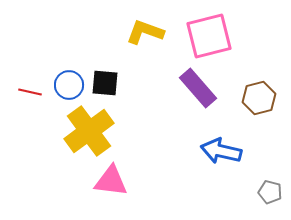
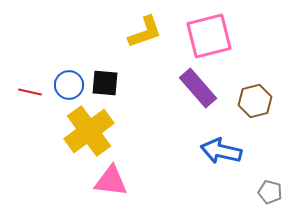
yellow L-shape: rotated 141 degrees clockwise
brown hexagon: moved 4 px left, 3 px down
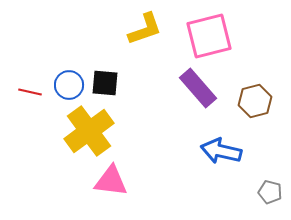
yellow L-shape: moved 3 px up
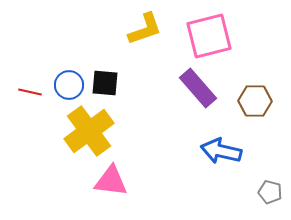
brown hexagon: rotated 16 degrees clockwise
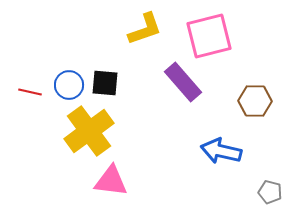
purple rectangle: moved 15 px left, 6 px up
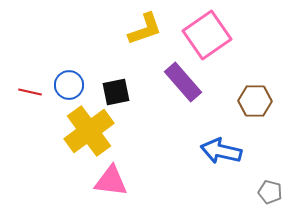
pink square: moved 2 px left, 1 px up; rotated 21 degrees counterclockwise
black square: moved 11 px right, 9 px down; rotated 16 degrees counterclockwise
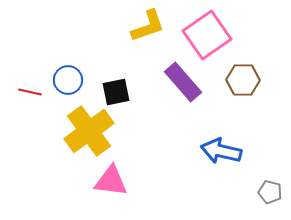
yellow L-shape: moved 3 px right, 3 px up
blue circle: moved 1 px left, 5 px up
brown hexagon: moved 12 px left, 21 px up
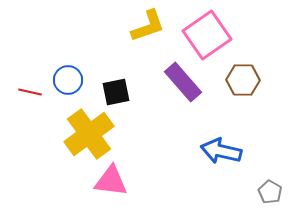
yellow cross: moved 3 px down
gray pentagon: rotated 15 degrees clockwise
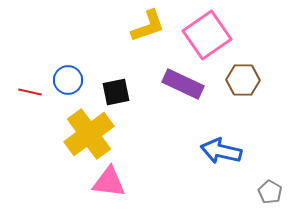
purple rectangle: moved 2 px down; rotated 24 degrees counterclockwise
pink triangle: moved 2 px left, 1 px down
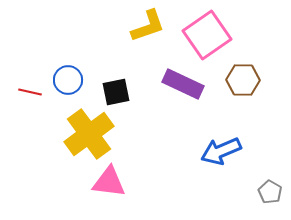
blue arrow: rotated 36 degrees counterclockwise
